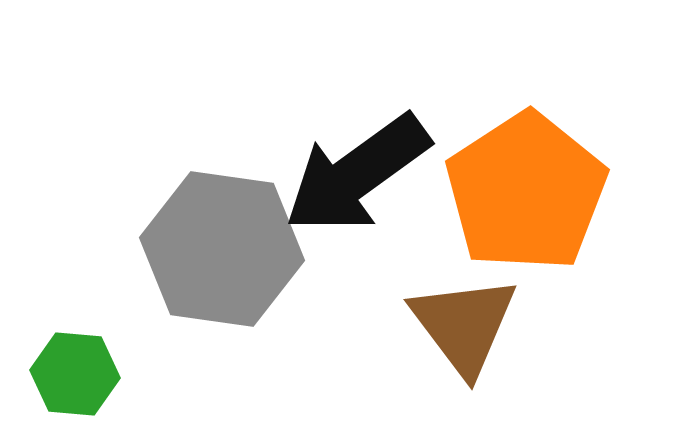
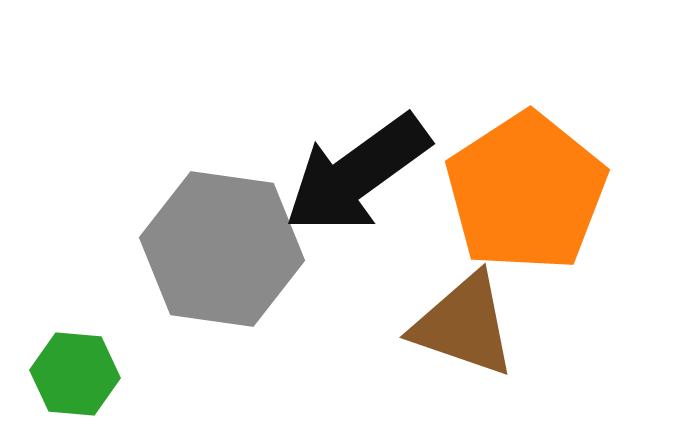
brown triangle: rotated 34 degrees counterclockwise
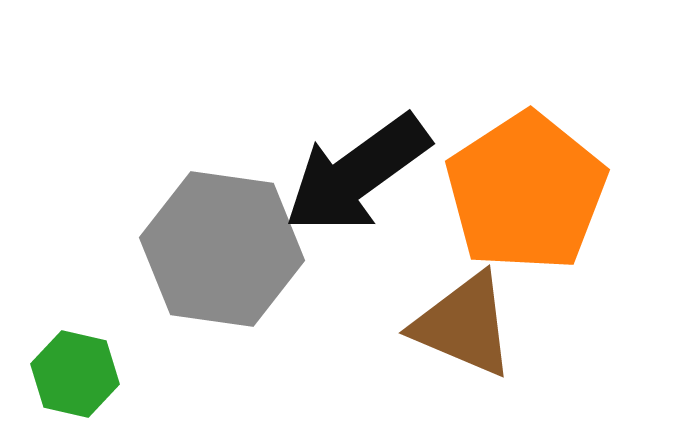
brown triangle: rotated 4 degrees clockwise
green hexagon: rotated 8 degrees clockwise
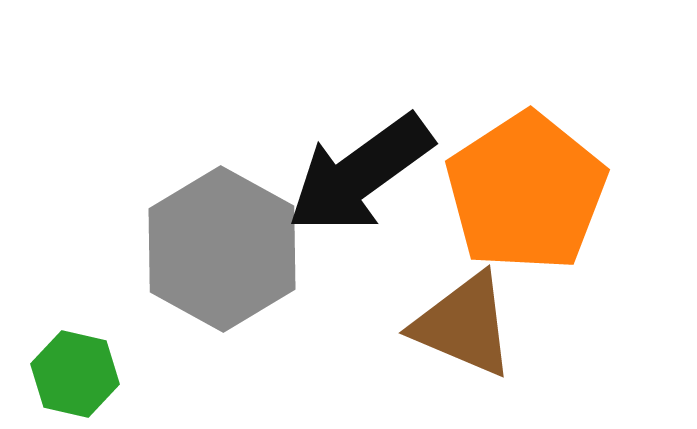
black arrow: moved 3 px right
gray hexagon: rotated 21 degrees clockwise
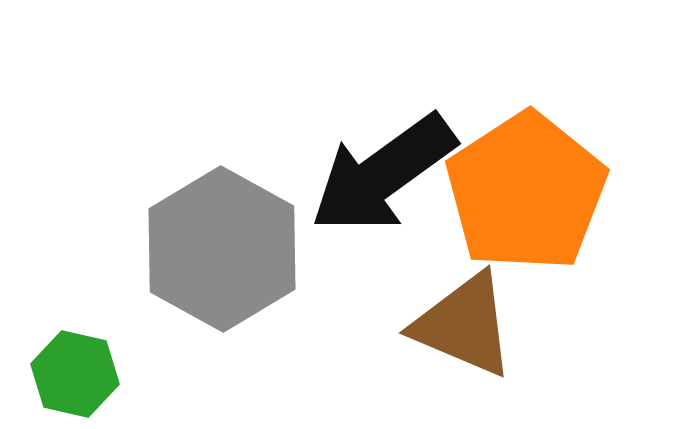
black arrow: moved 23 px right
